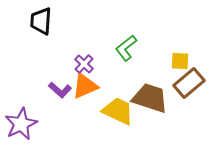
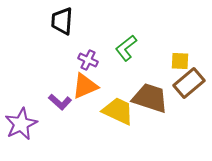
black trapezoid: moved 21 px right
purple cross: moved 4 px right, 4 px up; rotated 18 degrees counterclockwise
purple L-shape: moved 12 px down
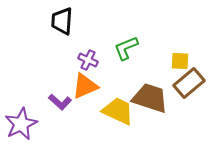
green L-shape: rotated 16 degrees clockwise
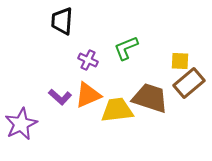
orange triangle: moved 3 px right, 9 px down
purple L-shape: moved 5 px up
yellow trapezoid: moved 1 px left, 1 px up; rotated 32 degrees counterclockwise
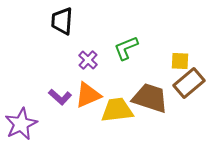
purple cross: rotated 18 degrees clockwise
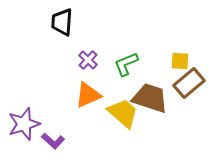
black trapezoid: moved 1 px down
green L-shape: moved 16 px down
purple L-shape: moved 7 px left, 44 px down
yellow trapezoid: moved 6 px right, 3 px down; rotated 48 degrees clockwise
purple star: moved 3 px right; rotated 8 degrees clockwise
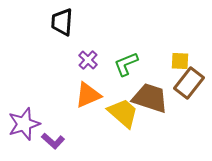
brown rectangle: rotated 12 degrees counterclockwise
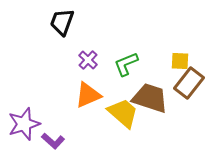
black trapezoid: rotated 16 degrees clockwise
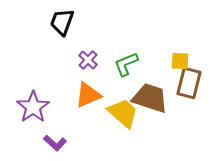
brown rectangle: rotated 24 degrees counterclockwise
purple star: moved 9 px right, 17 px up; rotated 16 degrees counterclockwise
purple L-shape: moved 2 px right, 2 px down
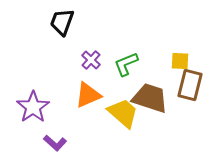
purple cross: moved 3 px right
brown rectangle: moved 1 px right, 2 px down
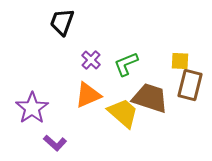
purple star: moved 1 px left, 1 px down
